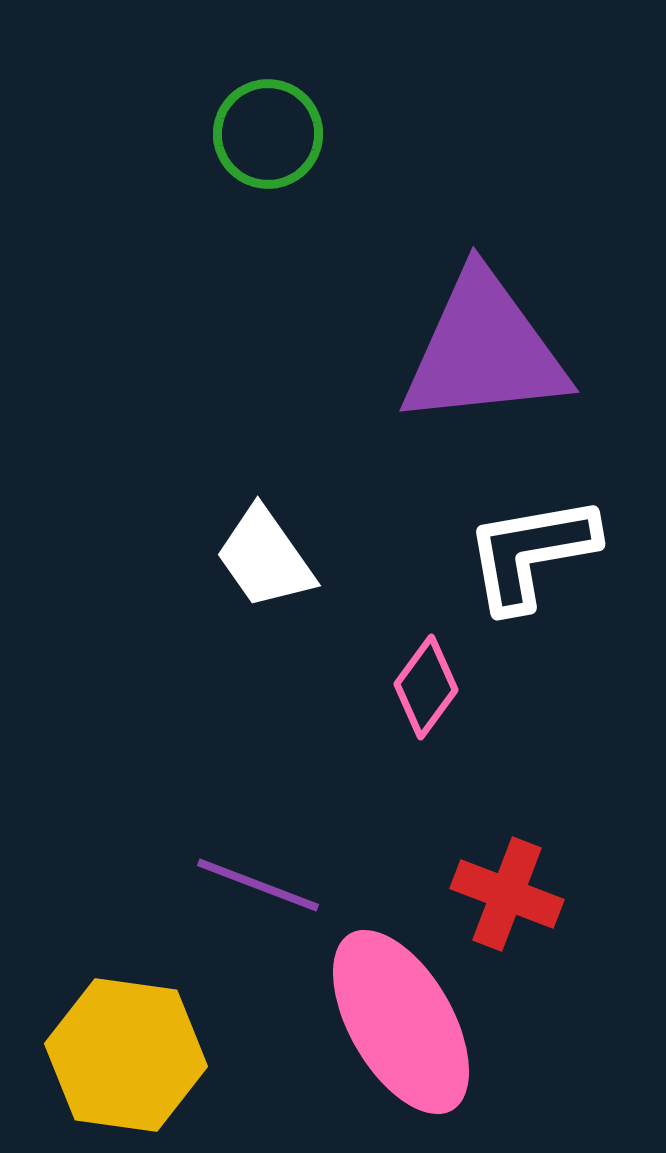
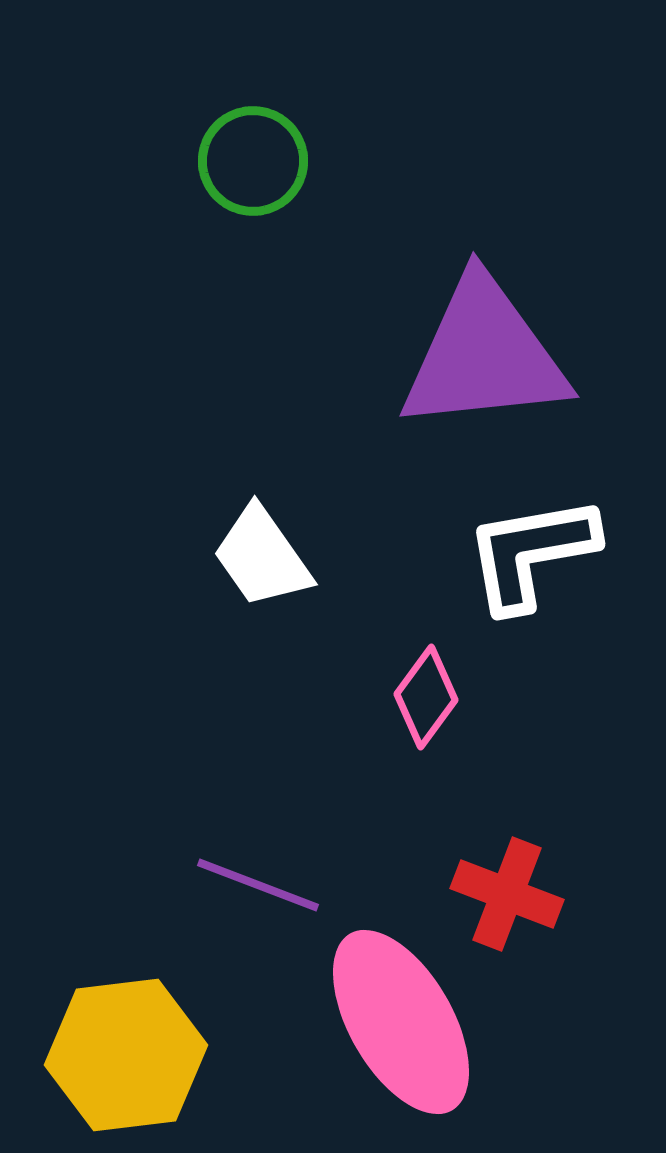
green circle: moved 15 px left, 27 px down
purple triangle: moved 5 px down
white trapezoid: moved 3 px left, 1 px up
pink diamond: moved 10 px down
yellow hexagon: rotated 15 degrees counterclockwise
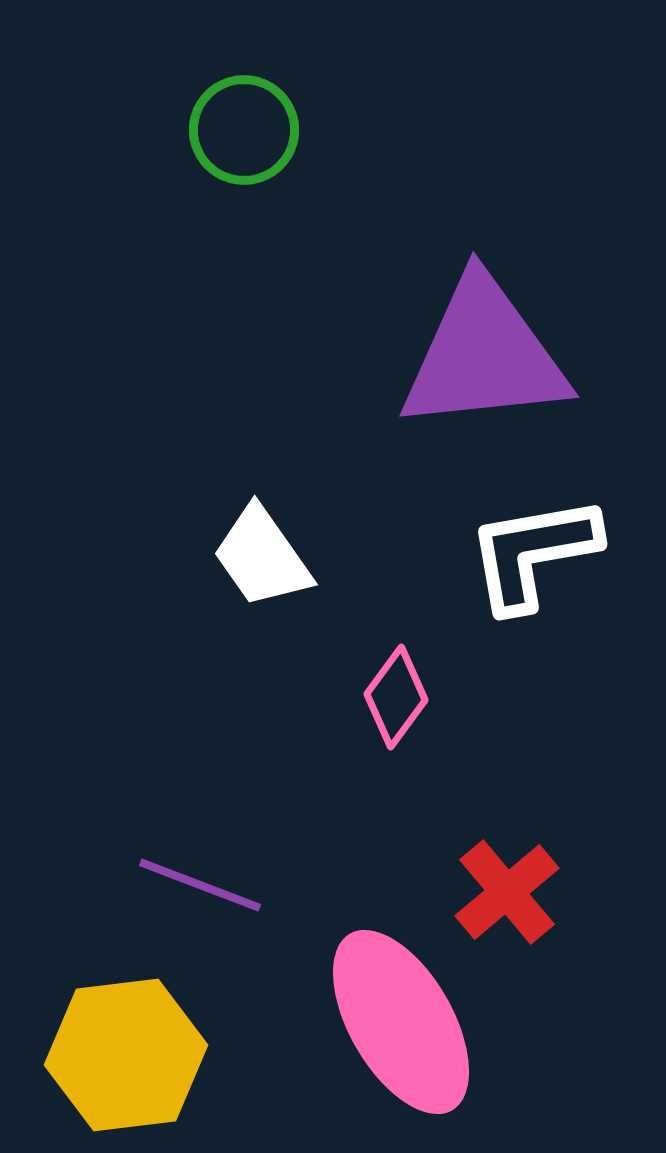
green circle: moved 9 px left, 31 px up
white L-shape: moved 2 px right
pink diamond: moved 30 px left
purple line: moved 58 px left
red cross: moved 2 px up; rotated 29 degrees clockwise
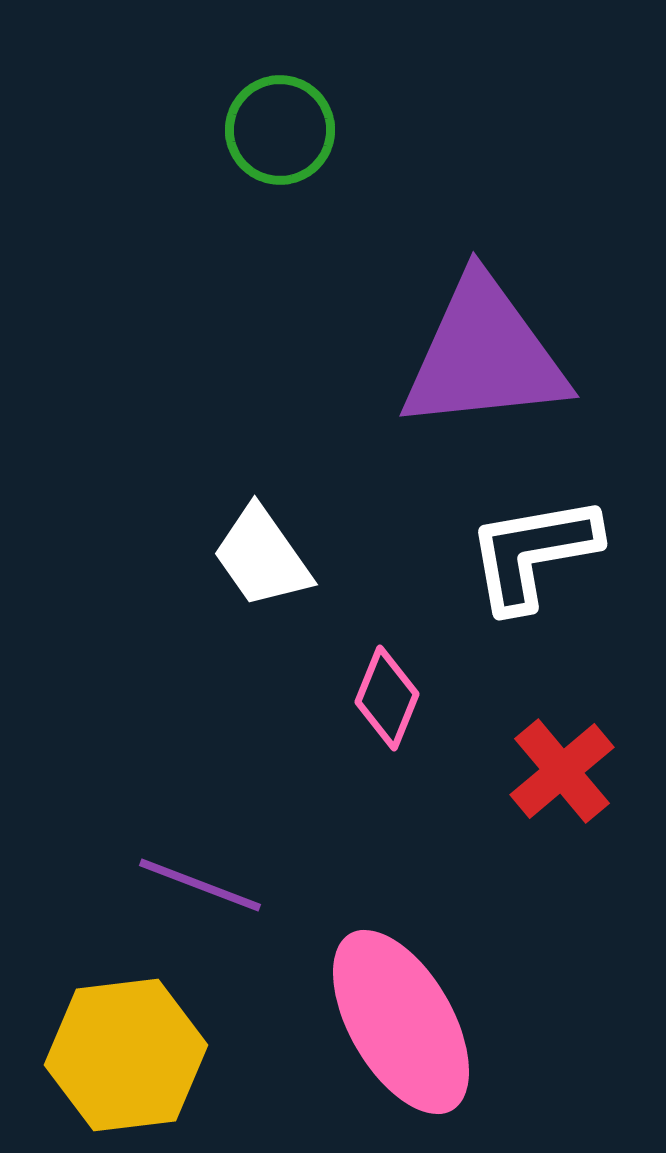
green circle: moved 36 px right
pink diamond: moved 9 px left, 1 px down; rotated 14 degrees counterclockwise
red cross: moved 55 px right, 121 px up
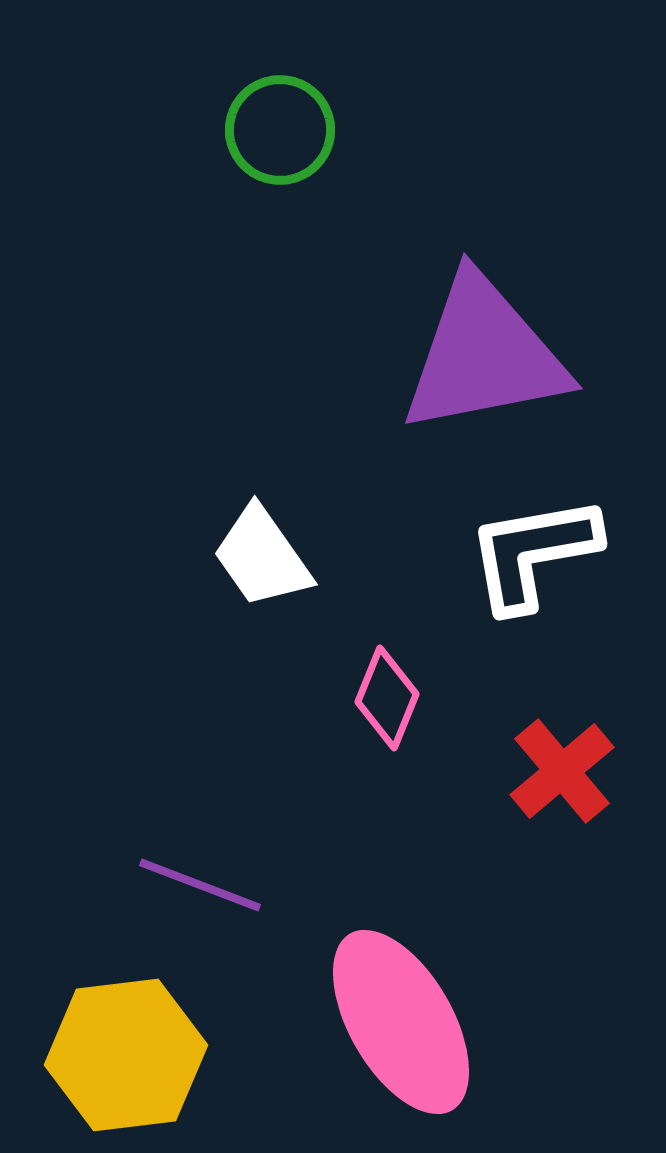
purple triangle: rotated 5 degrees counterclockwise
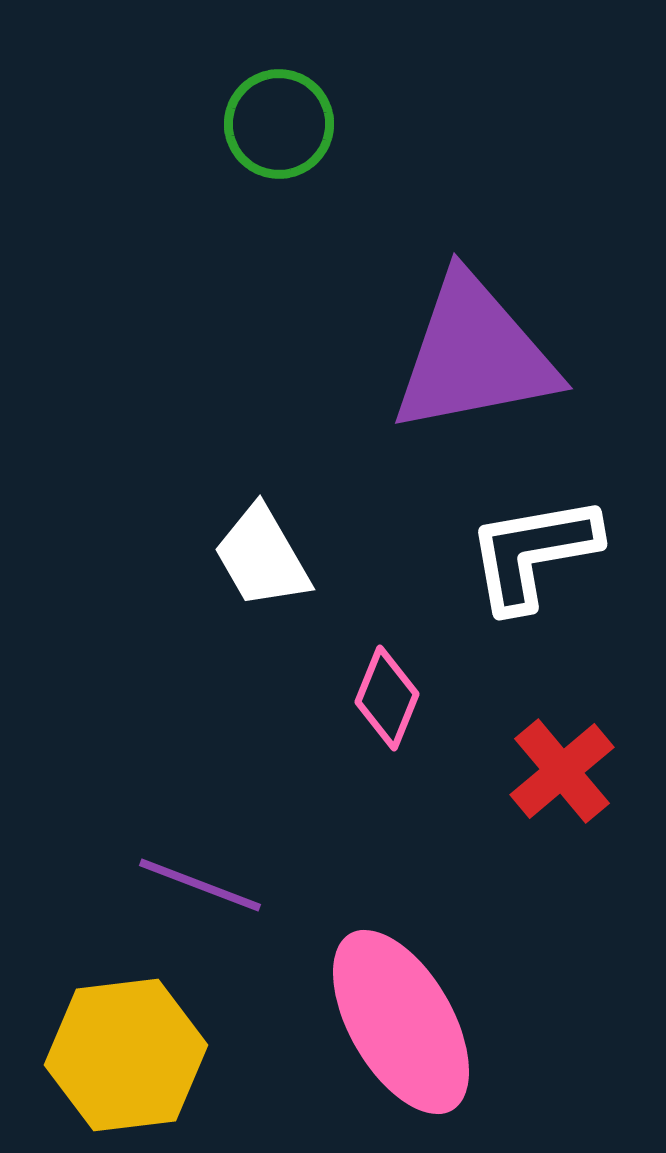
green circle: moved 1 px left, 6 px up
purple triangle: moved 10 px left
white trapezoid: rotated 5 degrees clockwise
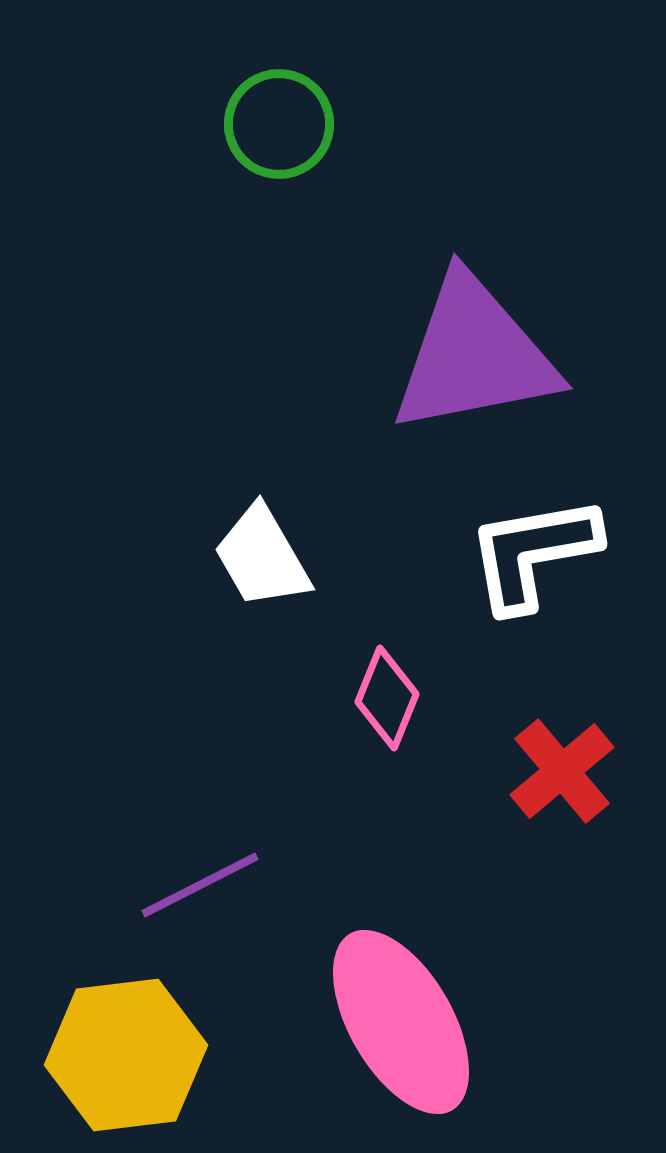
purple line: rotated 48 degrees counterclockwise
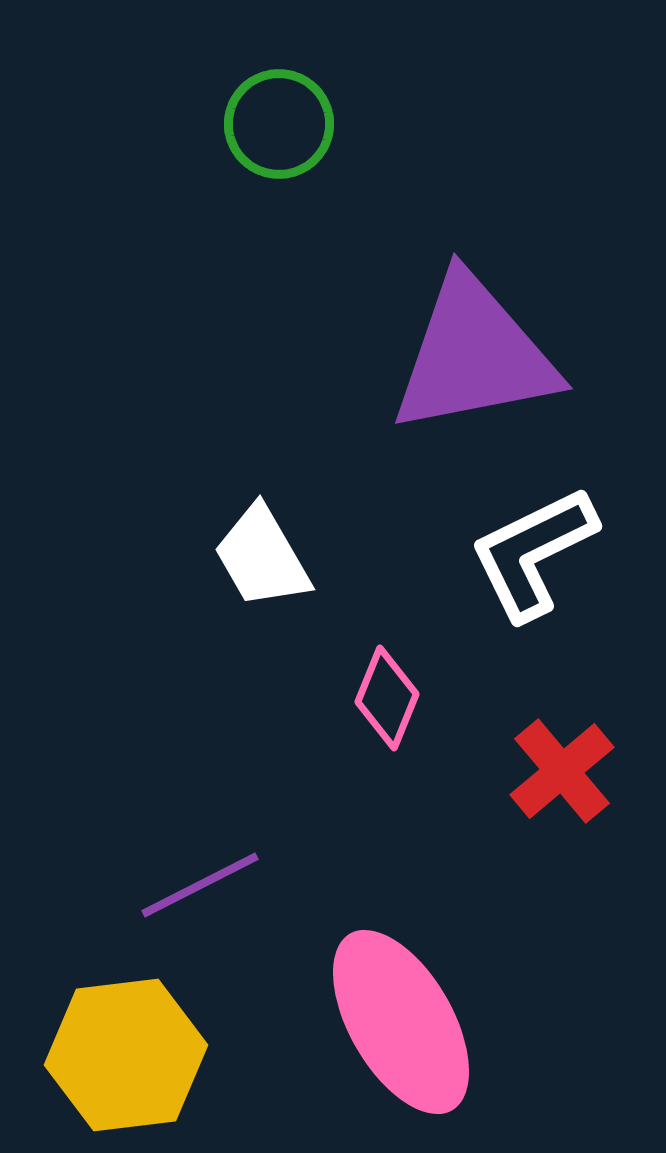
white L-shape: rotated 16 degrees counterclockwise
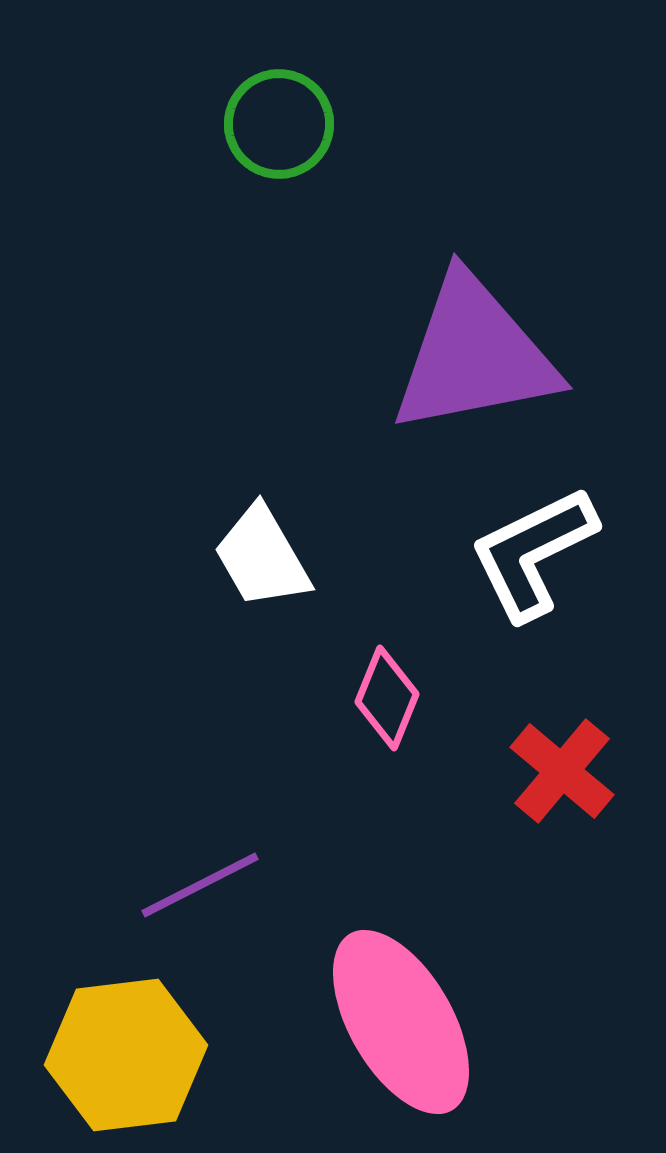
red cross: rotated 10 degrees counterclockwise
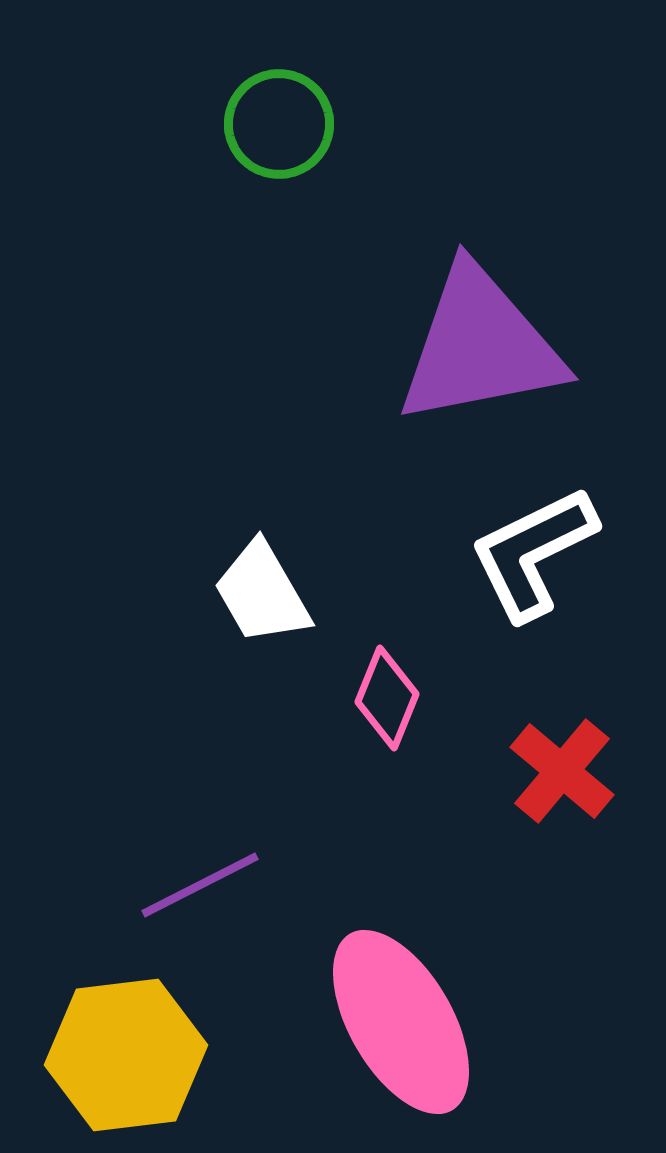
purple triangle: moved 6 px right, 9 px up
white trapezoid: moved 36 px down
